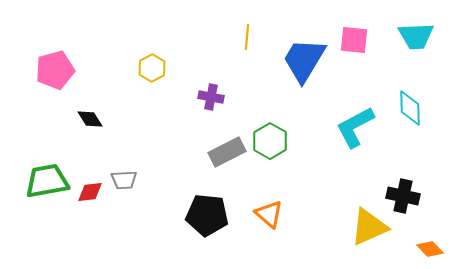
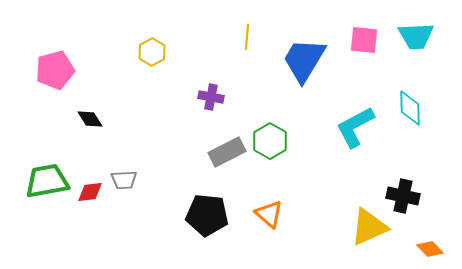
pink square: moved 10 px right
yellow hexagon: moved 16 px up
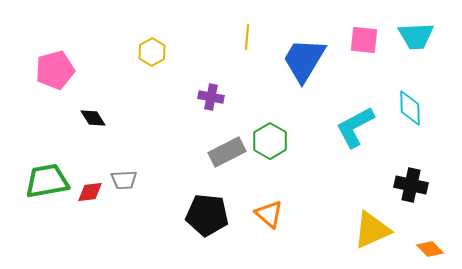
black diamond: moved 3 px right, 1 px up
black cross: moved 8 px right, 11 px up
yellow triangle: moved 3 px right, 3 px down
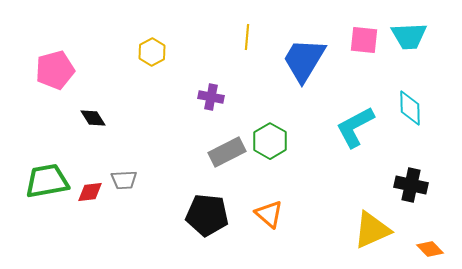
cyan trapezoid: moved 7 px left
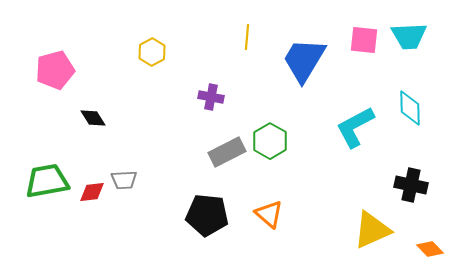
red diamond: moved 2 px right
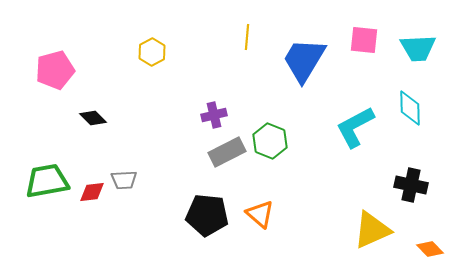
cyan trapezoid: moved 9 px right, 12 px down
purple cross: moved 3 px right, 18 px down; rotated 25 degrees counterclockwise
black diamond: rotated 12 degrees counterclockwise
green hexagon: rotated 8 degrees counterclockwise
orange triangle: moved 9 px left
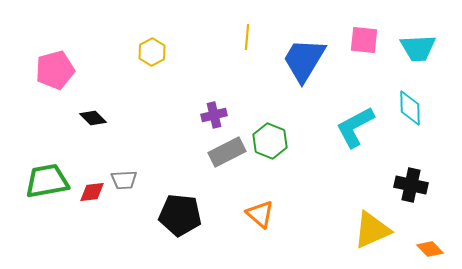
black pentagon: moved 27 px left
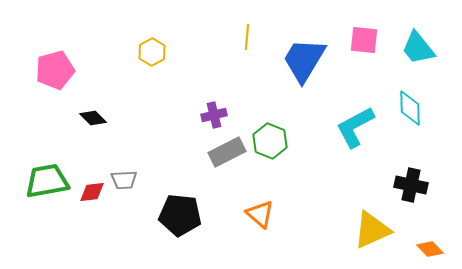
cyan trapezoid: rotated 54 degrees clockwise
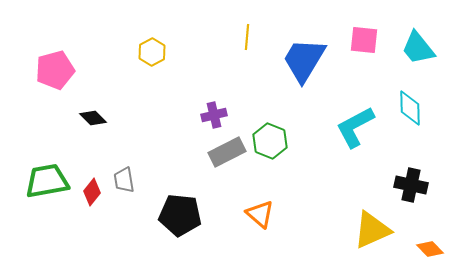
gray trapezoid: rotated 84 degrees clockwise
red diamond: rotated 44 degrees counterclockwise
